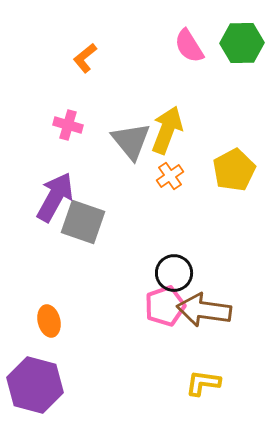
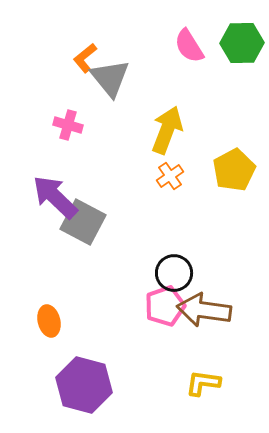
gray triangle: moved 21 px left, 63 px up
purple arrow: rotated 75 degrees counterclockwise
gray square: rotated 9 degrees clockwise
purple hexagon: moved 49 px right
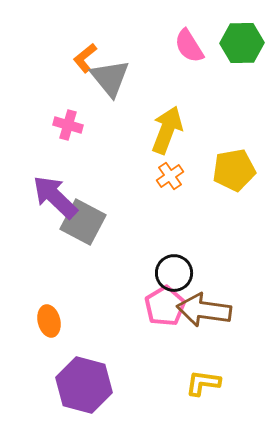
yellow pentagon: rotated 18 degrees clockwise
pink pentagon: rotated 12 degrees counterclockwise
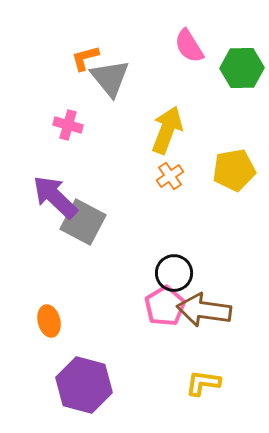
green hexagon: moved 25 px down
orange L-shape: rotated 24 degrees clockwise
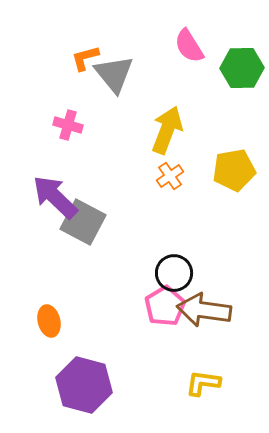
gray triangle: moved 4 px right, 4 px up
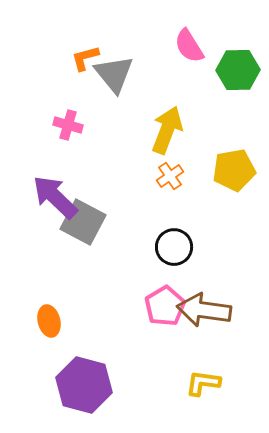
green hexagon: moved 4 px left, 2 px down
black circle: moved 26 px up
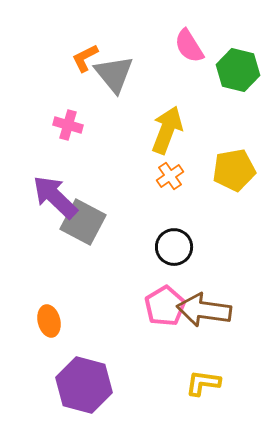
orange L-shape: rotated 12 degrees counterclockwise
green hexagon: rotated 15 degrees clockwise
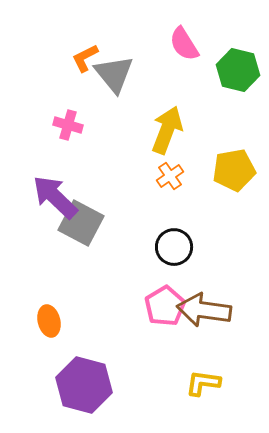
pink semicircle: moved 5 px left, 2 px up
gray square: moved 2 px left, 1 px down
